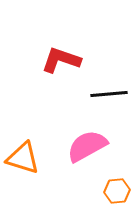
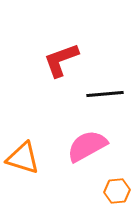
red L-shape: rotated 39 degrees counterclockwise
black line: moved 4 px left
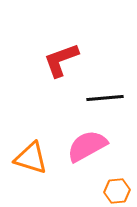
black line: moved 4 px down
orange triangle: moved 8 px right
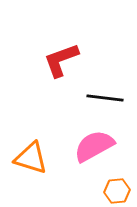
black line: rotated 12 degrees clockwise
pink semicircle: moved 7 px right
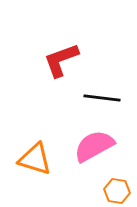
black line: moved 3 px left
orange triangle: moved 4 px right, 1 px down
orange hexagon: rotated 15 degrees clockwise
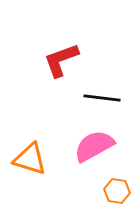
orange triangle: moved 5 px left
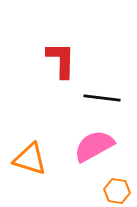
red L-shape: rotated 111 degrees clockwise
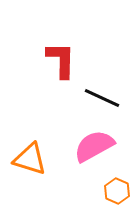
black line: rotated 18 degrees clockwise
orange hexagon: rotated 15 degrees clockwise
